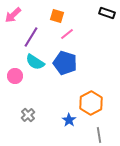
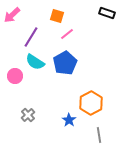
pink arrow: moved 1 px left
blue pentagon: rotated 25 degrees clockwise
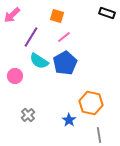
pink line: moved 3 px left, 3 px down
cyan semicircle: moved 4 px right, 1 px up
orange hexagon: rotated 20 degrees counterclockwise
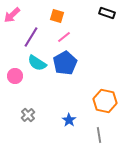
cyan semicircle: moved 2 px left, 2 px down
orange hexagon: moved 14 px right, 2 px up
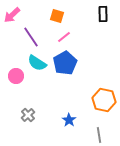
black rectangle: moved 4 px left, 1 px down; rotated 70 degrees clockwise
purple line: rotated 65 degrees counterclockwise
pink circle: moved 1 px right
orange hexagon: moved 1 px left, 1 px up
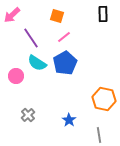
purple line: moved 1 px down
orange hexagon: moved 1 px up
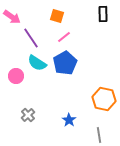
pink arrow: moved 2 px down; rotated 102 degrees counterclockwise
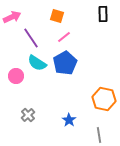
pink arrow: rotated 60 degrees counterclockwise
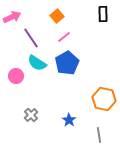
orange square: rotated 32 degrees clockwise
blue pentagon: moved 2 px right
gray cross: moved 3 px right
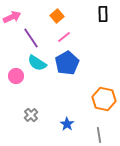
blue star: moved 2 px left, 4 px down
